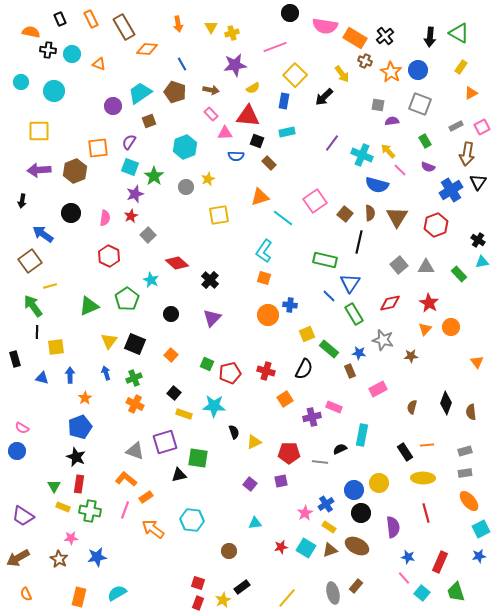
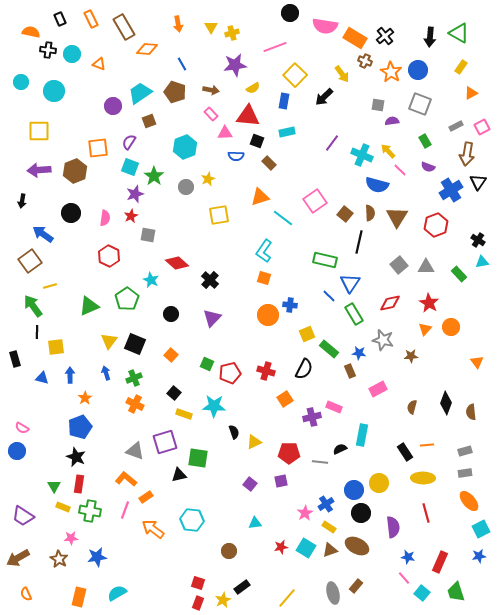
gray square at (148, 235): rotated 35 degrees counterclockwise
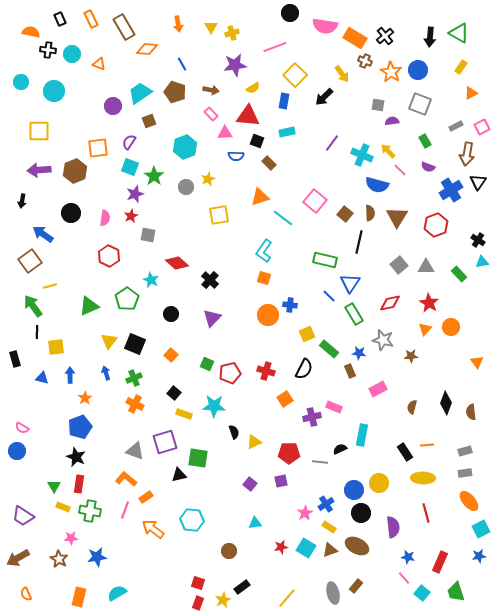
pink square at (315, 201): rotated 15 degrees counterclockwise
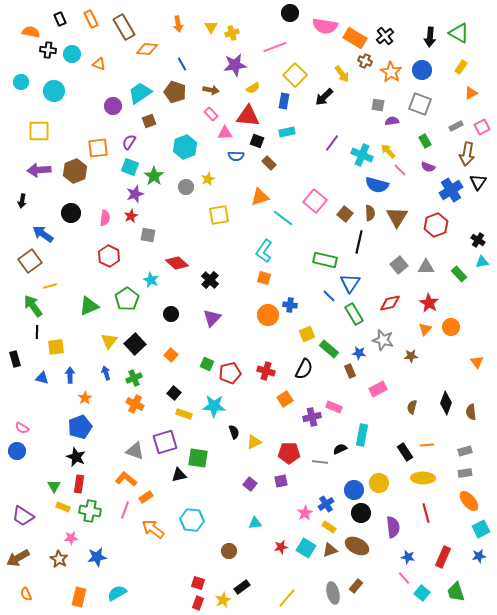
blue circle at (418, 70): moved 4 px right
black square at (135, 344): rotated 25 degrees clockwise
red rectangle at (440, 562): moved 3 px right, 5 px up
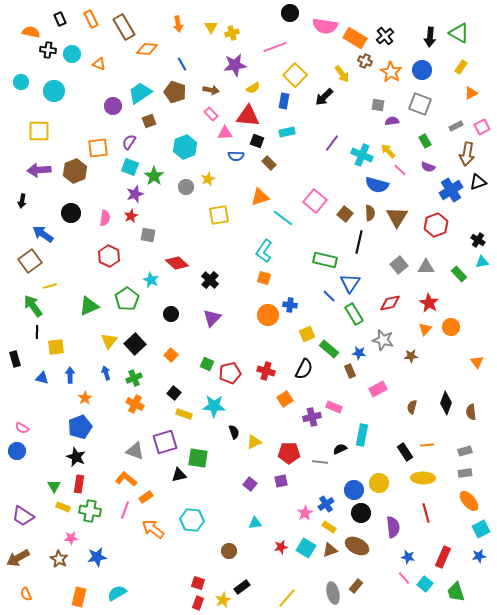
black triangle at (478, 182): rotated 36 degrees clockwise
cyan square at (422, 593): moved 3 px right, 9 px up
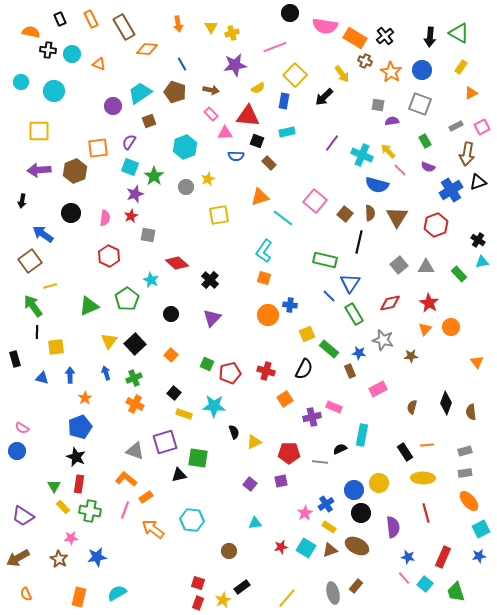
yellow semicircle at (253, 88): moved 5 px right
yellow rectangle at (63, 507): rotated 24 degrees clockwise
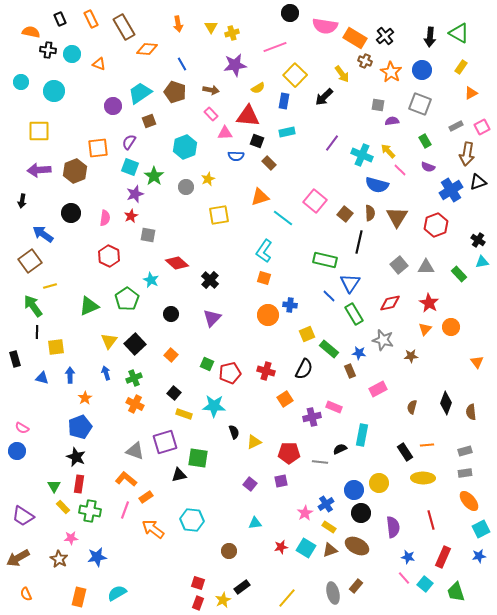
red line at (426, 513): moved 5 px right, 7 px down
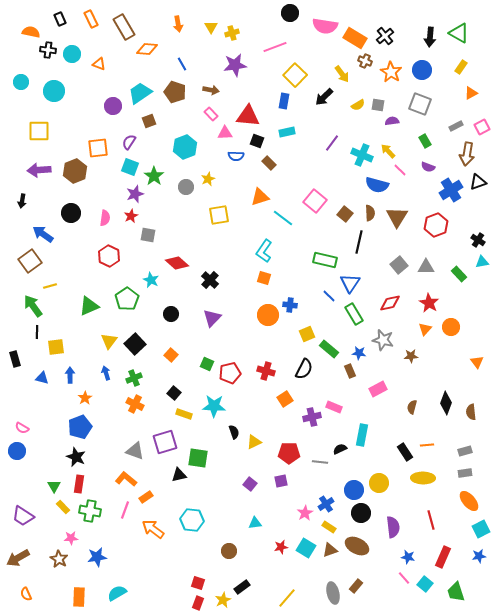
yellow semicircle at (258, 88): moved 100 px right, 17 px down
orange rectangle at (79, 597): rotated 12 degrees counterclockwise
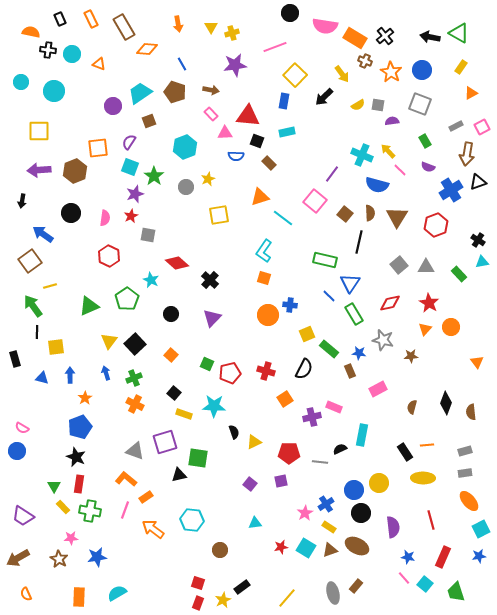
black arrow at (430, 37): rotated 96 degrees clockwise
purple line at (332, 143): moved 31 px down
brown circle at (229, 551): moved 9 px left, 1 px up
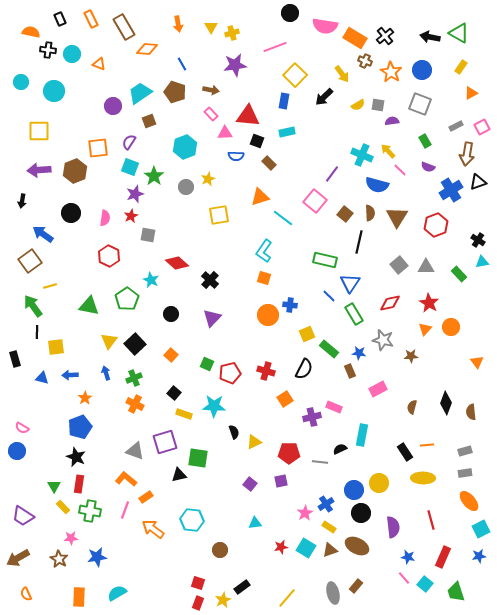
green triangle at (89, 306): rotated 35 degrees clockwise
blue arrow at (70, 375): rotated 91 degrees counterclockwise
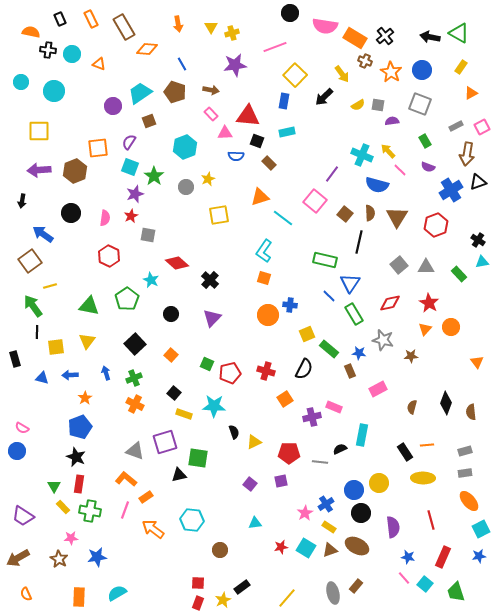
yellow triangle at (109, 341): moved 22 px left
red square at (198, 583): rotated 16 degrees counterclockwise
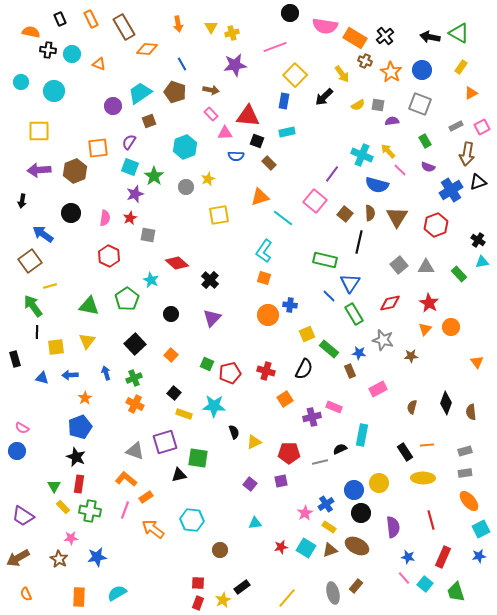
red star at (131, 216): moved 1 px left, 2 px down
gray line at (320, 462): rotated 21 degrees counterclockwise
